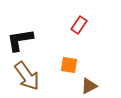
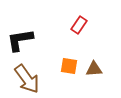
orange square: moved 1 px down
brown arrow: moved 3 px down
brown triangle: moved 5 px right, 17 px up; rotated 24 degrees clockwise
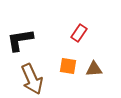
red rectangle: moved 8 px down
orange square: moved 1 px left
brown arrow: moved 5 px right; rotated 12 degrees clockwise
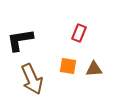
red rectangle: rotated 12 degrees counterclockwise
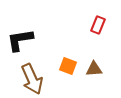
red rectangle: moved 19 px right, 8 px up
orange square: rotated 12 degrees clockwise
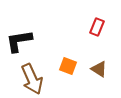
red rectangle: moved 1 px left, 2 px down
black L-shape: moved 1 px left, 1 px down
brown triangle: moved 5 px right; rotated 36 degrees clockwise
